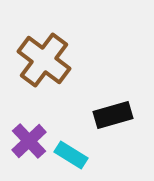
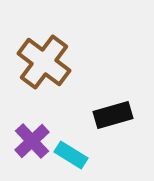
brown cross: moved 2 px down
purple cross: moved 3 px right
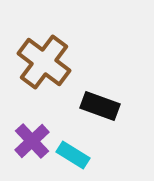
black rectangle: moved 13 px left, 9 px up; rotated 36 degrees clockwise
cyan rectangle: moved 2 px right
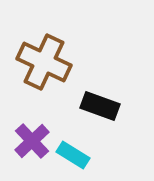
brown cross: rotated 12 degrees counterclockwise
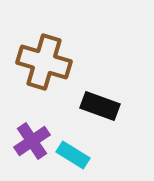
brown cross: rotated 8 degrees counterclockwise
purple cross: rotated 9 degrees clockwise
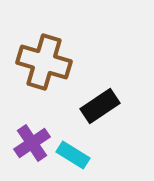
black rectangle: rotated 54 degrees counterclockwise
purple cross: moved 2 px down
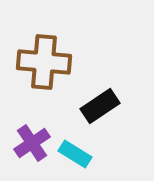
brown cross: rotated 12 degrees counterclockwise
cyan rectangle: moved 2 px right, 1 px up
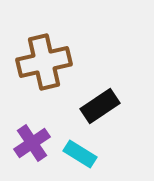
brown cross: rotated 18 degrees counterclockwise
cyan rectangle: moved 5 px right
